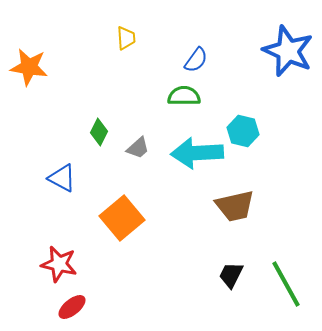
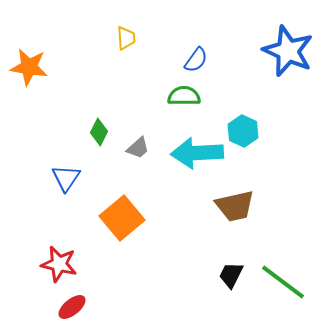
cyan hexagon: rotated 12 degrees clockwise
blue triangle: moved 4 px right; rotated 36 degrees clockwise
green line: moved 3 px left, 2 px up; rotated 24 degrees counterclockwise
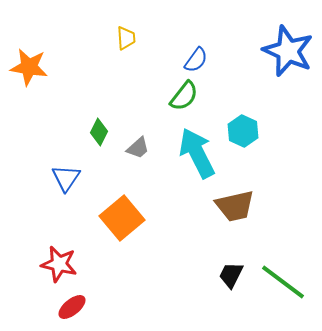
green semicircle: rotated 128 degrees clockwise
cyan arrow: rotated 66 degrees clockwise
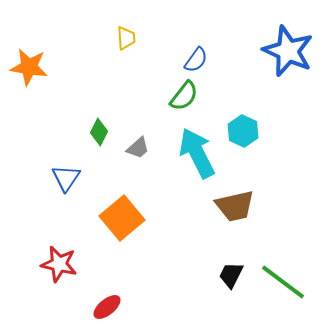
red ellipse: moved 35 px right
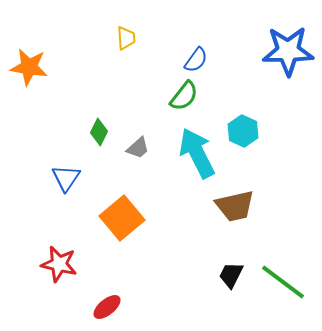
blue star: rotated 24 degrees counterclockwise
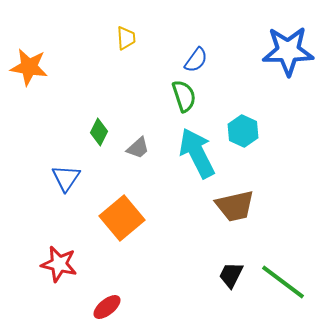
green semicircle: rotated 56 degrees counterclockwise
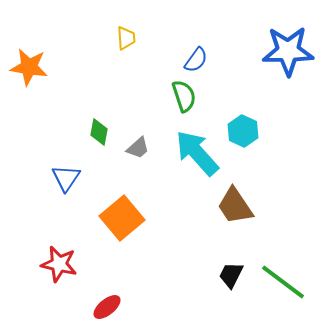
green diamond: rotated 16 degrees counterclockwise
cyan arrow: rotated 15 degrees counterclockwise
brown trapezoid: rotated 69 degrees clockwise
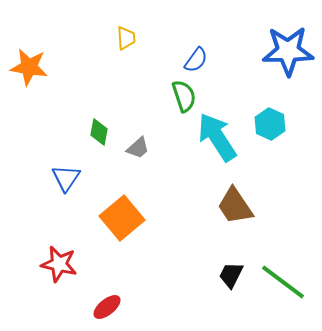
cyan hexagon: moved 27 px right, 7 px up
cyan arrow: moved 20 px right, 16 px up; rotated 9 degrees clockwise
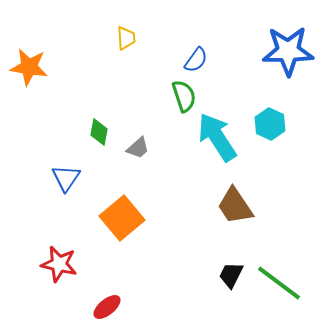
green line: moved 4 px left, 1 px down
